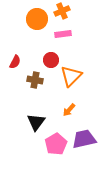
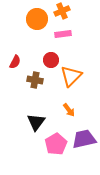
orange arrow: rotated 80 degrees counterclockwise
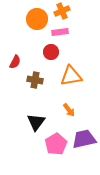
pink rectangle: moved 3 px left, 2 px up
red circle: moved 8 px up
orange triangle: rotated 35 degrees clockwise
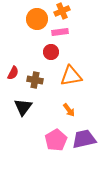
red semicircle: moved 2 px left, 11 px down
black triangle: moved 13 px left, 15 px up
pink pentagon: moved 4 px up
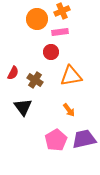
brown cross: rotated 21 degrees clockwise
black triangle: rotated 12 degrees counterclockwise
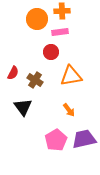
orange cross: rotated 21 degrees clockwise
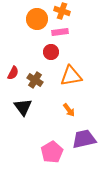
orange cross: rotated 21 degrees clockwise
pink pentagon: moved 4 px left, 12 px down
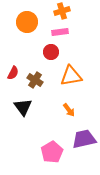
orange cross: rotated 35 degrees counterclockwise
orange circle: moved 10 px left, 3 px down
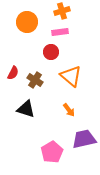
orange triangle: rotated 50 degrees clockwise
black triangle: moved 3 px right, 2 px down; rotated 36 degrees counterclockwise
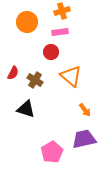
orange arrow: moved 16 px right
